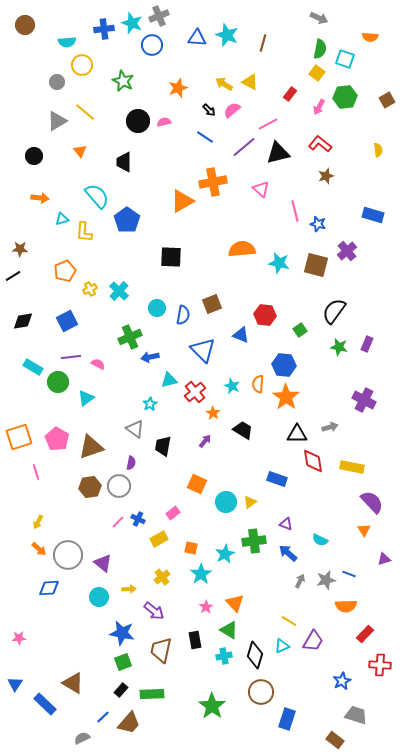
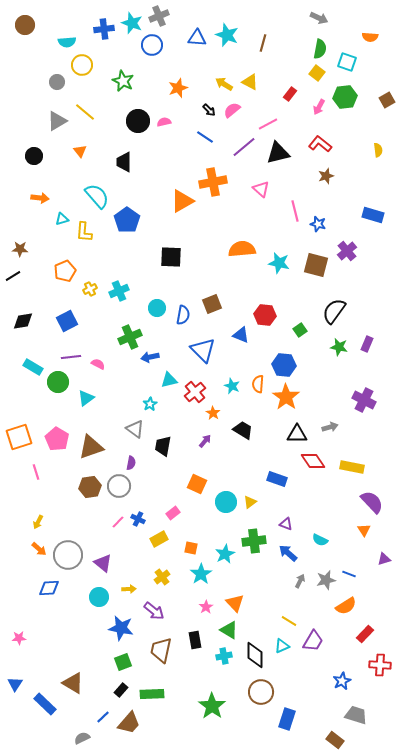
cyan square at (345, 59): moved 2 px right, 3 px down
cyan cross at (119, 291): rotated 24 degrees clockwise
red diamond at (313, 461): rotated 25 degrees counterclockwise
orange semicircle at (346, 606): rotated 30 degrees counterclockwise
blue star at (122, 633): moved 1 px left, 5 px up
black diamond at (255, 655): rotated 16 degrees counterclockwise
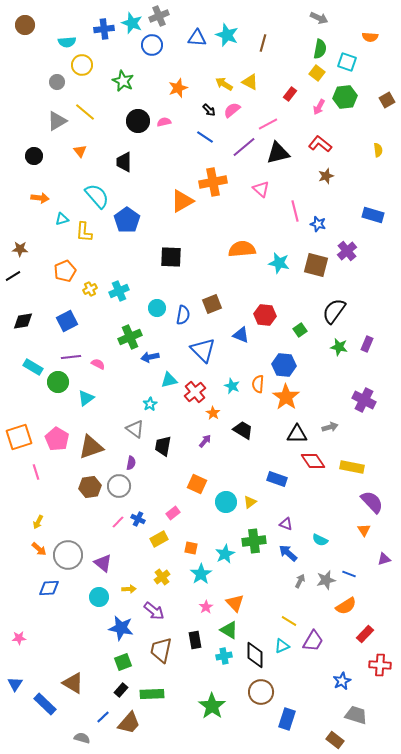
gray semicircle at (82, 738): rotated 42 degrees clockwise
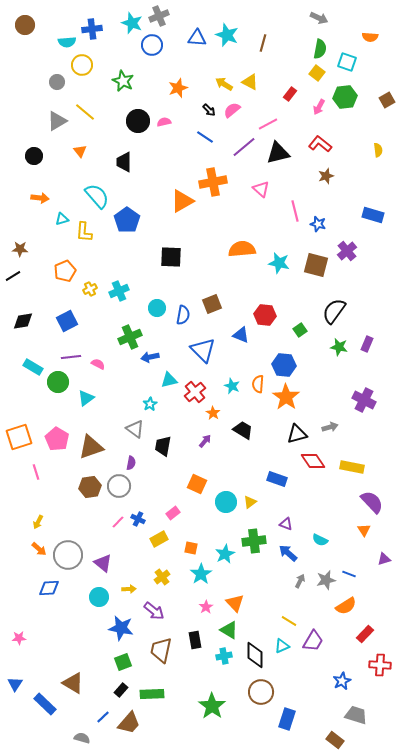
blue cross at (104, 29): moved 12 px left
black triangle at (297, 434): rotated 15 degrees counterclockwise
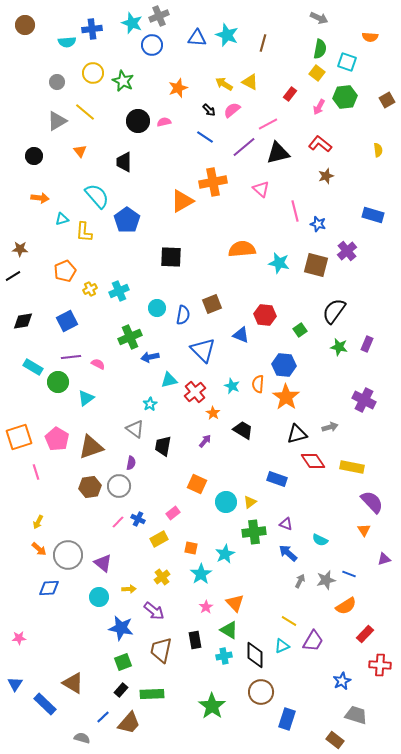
yellow circle at (82, 65): moved 11 px right, 8 px down
green cross at (254, 541): moved 9 px up
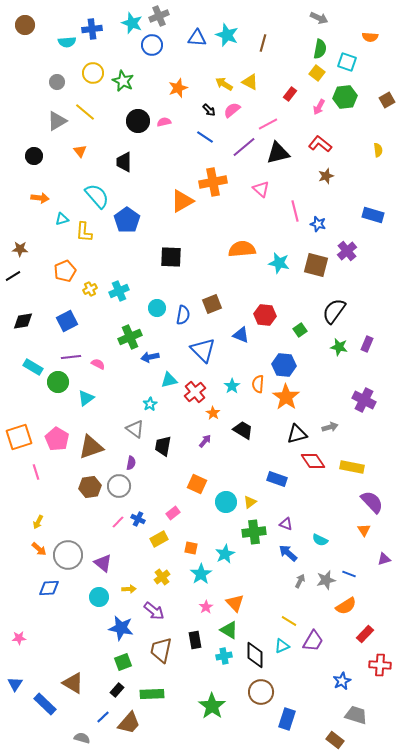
cyan star at (232, 386): rotated 14 degrees clockwise
black rectangle at (121, 690): moved 4 px left
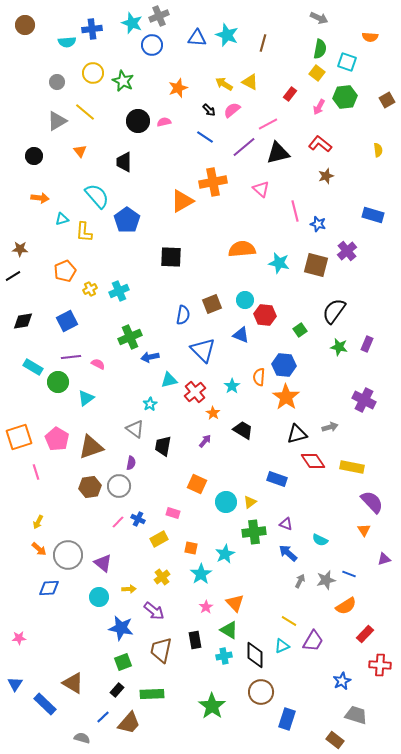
cyan circle at (157, 308): moved 88 px right, 8 px up
orange semicircle at (258, 384): moved 1 px right, 7 px up
pink rectangle at (173, 513): rotated 56 degrees clockwise
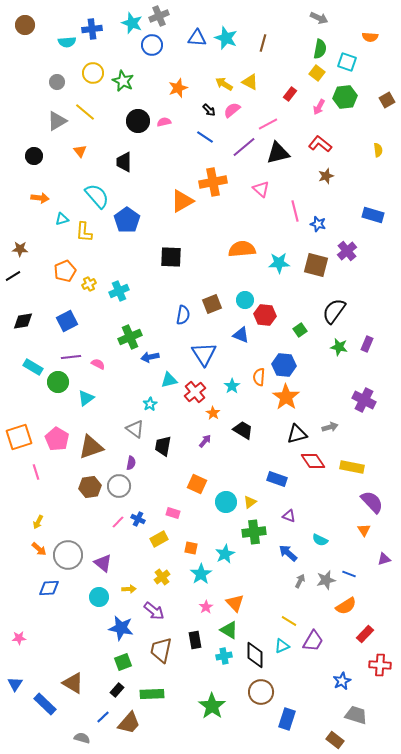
cyan star at (227, 35): moved 1 px left, 3 px down
cyan star at (279, 263): rotated 15 degrees counterclockwise
yellow cross at (90, 289): moved 1 px left, 5 px up
blue triangle at (203, 350): moved 1 px right, 4 px down; rotated 12 degrees clockwise
purple triangle at (286, 524): moved 3 px right, 8 px up
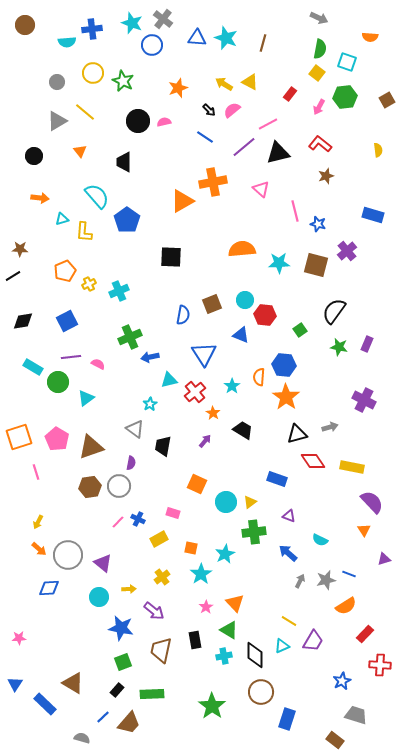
gray cross at (159, 16): moved 4 px right, 3 px down; rotated 30 degrees counterclockwise
